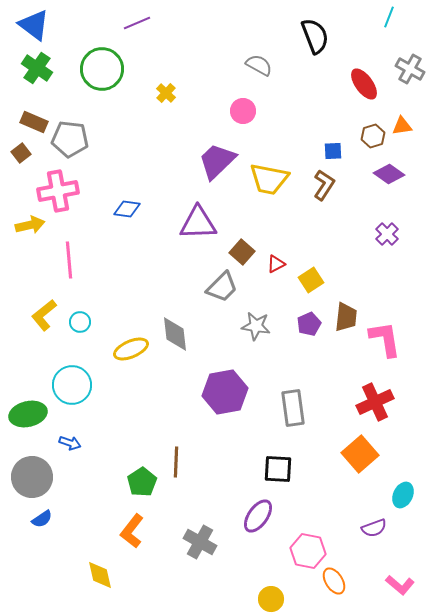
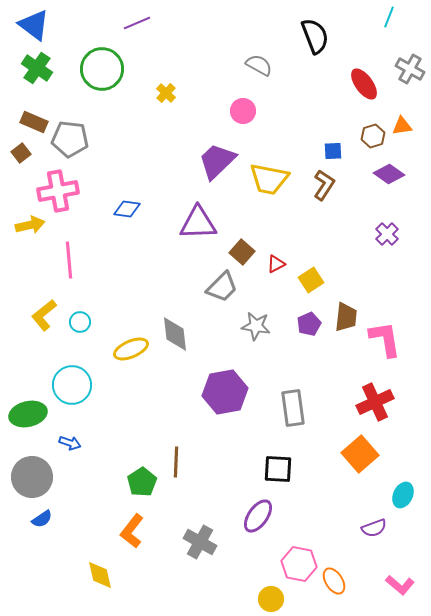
pink hexagon at (308, 551): moved 9 px left, 13 px down
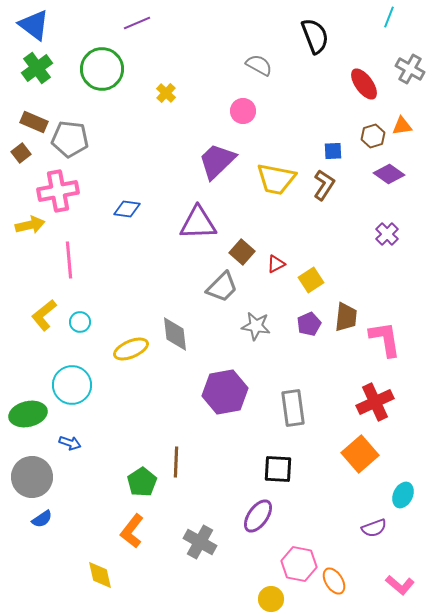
green cross at (37, 68): rotated 20 degrees clockwise
yellow trapezoid at (269, 179): moved 7 px right
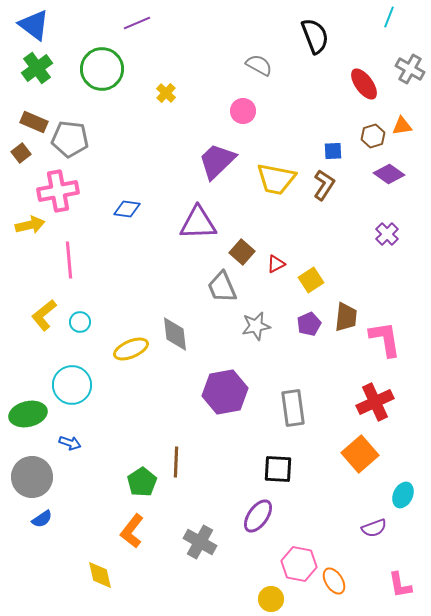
gray trapezoid at (222, 287): rotated 112 degrees clockwise
gray star at (256, 326): rotated 20 degrees counterclockwise
pink L-shape at (400, 585): rotated 40 degrees clockwise
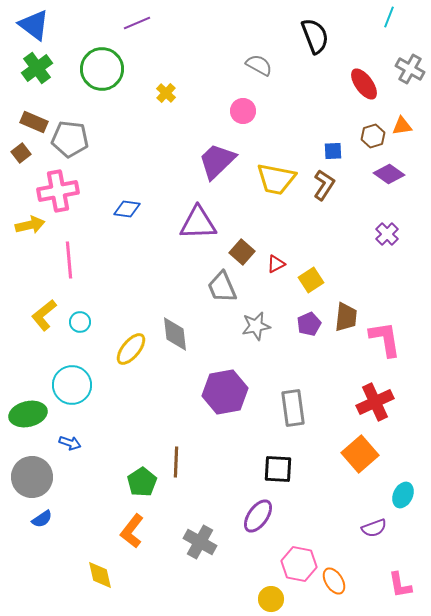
yellow ellipse at (131, 349): rotated 28 degrees counterclockwise
